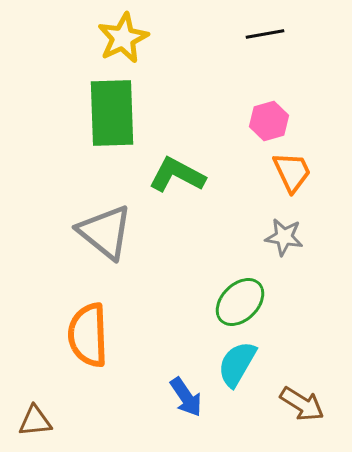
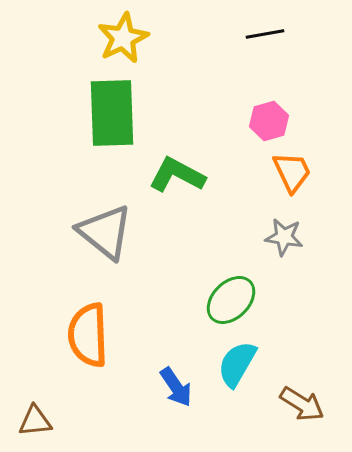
green ellipse: moved 9 px left, 2 px up
blue arrow: moved 10 px left, 10 px up
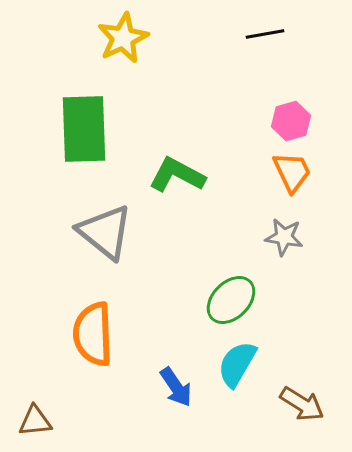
green rectangle: moved 28 px left, 16 px down
pink hexagon: moved 22 px right
orange semicircle: moved 5 px right, 1 px up
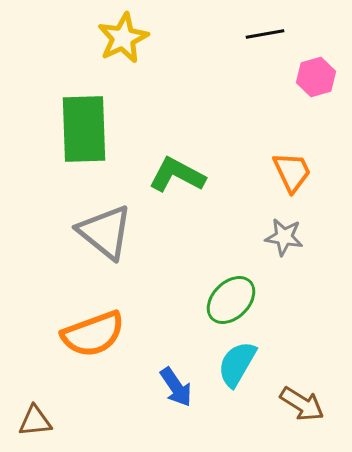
pink hexagon: moved 25 px right, 44 px up
orange semicircle: rotated 108 degrees counterclockwise
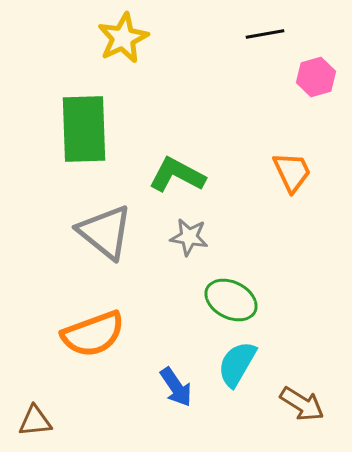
gray star: moved 95 px left
green ellipse: rotated 72 degrees clockwise
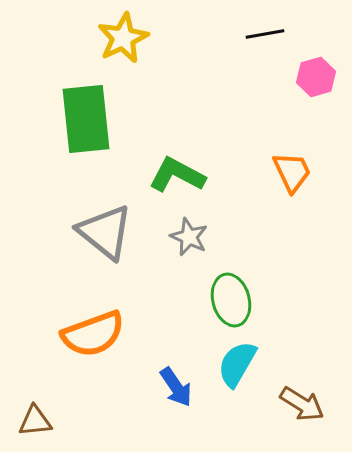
green rectangle: moved 2 px right, 10 px up; rotated 4 degrees counterclockwise
gray star: rotated 15 degrees clockwise
green ellipse: rotated 48 degrees clockwise
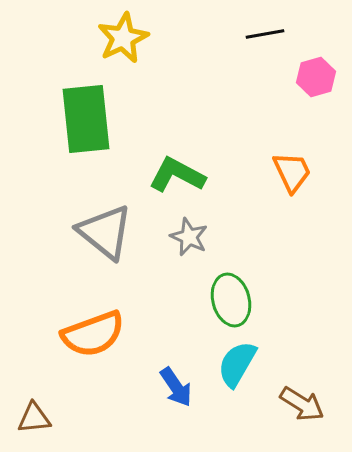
brown triangle: moved 1 px left, 3 px up
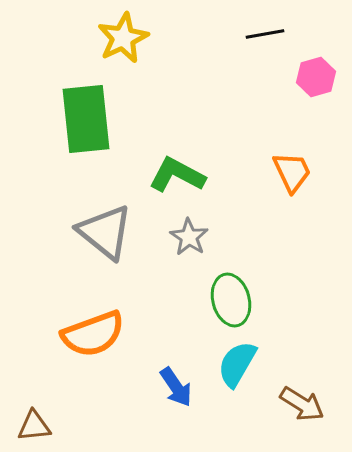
gray star: rotated 9 degrees clockwise
brown triangle: moved 8 px down
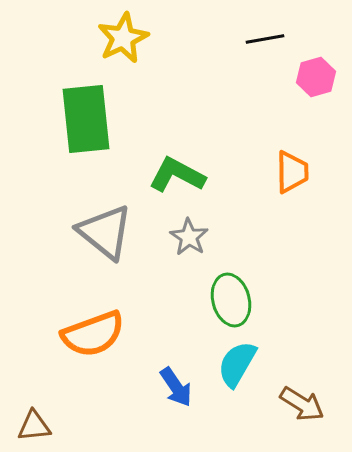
black line: moved 5 px down
orange trapezoid: rotated 24 degrees clockwise
